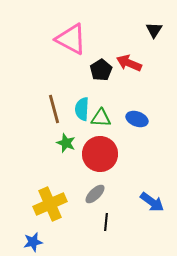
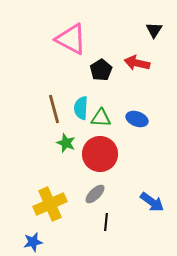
red arrow: moved 8 px right; rotated 10 degrees counterclockwise
cyan semicircle: moved 1 px left, 1 px up
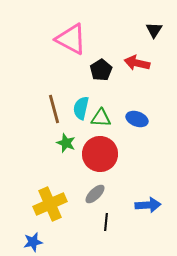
cyan semicircle: rotated 10 degrees clockwise
blue arrow: moved 4 px left, 3 px down; rotated 40 degrees counterclockwise
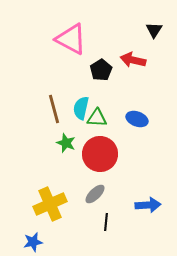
red arrow: moved 4 px left, 3 px up
green triangle: moved 4 px left
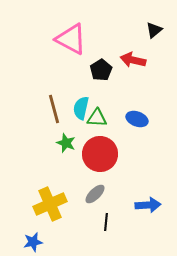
black triangle: rotated 18 degrees clockwise
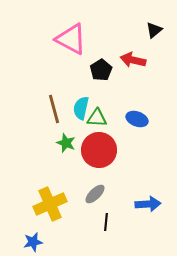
red circle: moved 1 px left, 4 px up
blue arrow: moved 1 px up
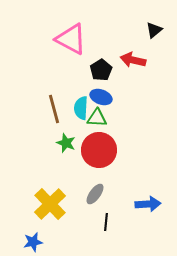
cyan semicircle: rotated 10 degrees counterclockwise
blue ellipse: moved 36 px left, 22 px up
gray ellipse: rotated 10 degrees counterclockwise
yellow cross: rotated 20 degrees counterclockwise
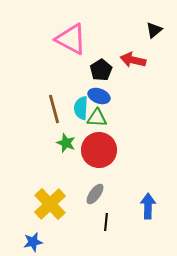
blue ellipse: moved 2 px left, 1 px up
blue arrow: moved 2 px down; rotated 85 degrees counterclockwise
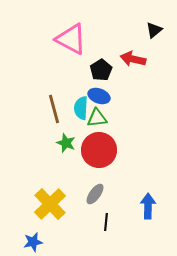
red arrow: moved 1 px up
green triangle: rotated 10 degrees counterclockwise
